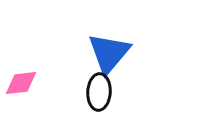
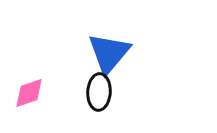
pink diamond: moved 8 px right, 10 px down; rotated 12 degrees counterclockwise
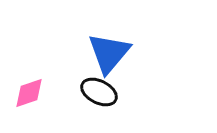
black ellipse: rotated 66 degrees counterclockwise
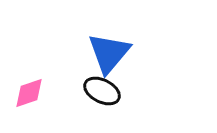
black ellipse: moved 3 px right, 1 px up
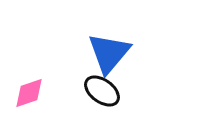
black ellipse: rotated 9 degrees clockwise
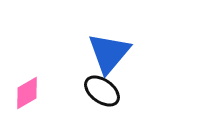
pink diamond: moved 2 px left; rotated 12 degrees counterclockwise
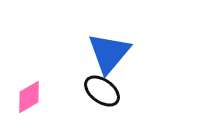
pink diamond: moved 2 px right, 4 px down
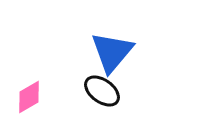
blue triangle: moved 3 px right, 1 px up
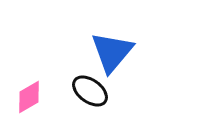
black ellipse: moved 12 px left
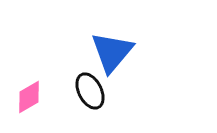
black ellipse: rotated 27 degrees clockwise
